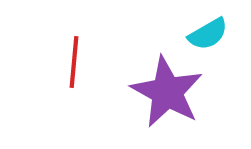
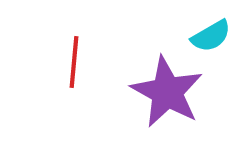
cyan semicircle: moved 3 px right, 2 px down
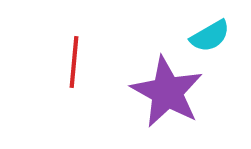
cyan semicircle: moved 1 px left
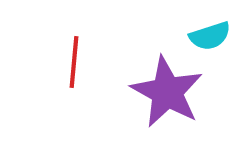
cyan semicircle: rotated 12 degrees clockwise
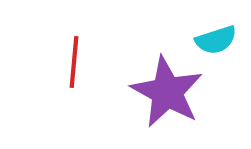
cyan semicircle: moved 6 px right, 4 px down
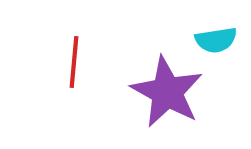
cyan semicircle: rotated 9 degrees clockwise
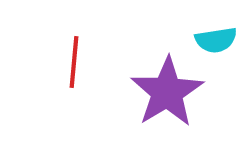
purple star: rotated 12 degrees clockwise
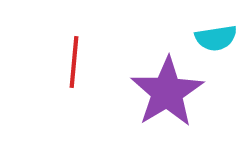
cyan semicircle: moved 2 px up
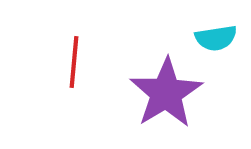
purple star: moved 1 px left, 1 px down
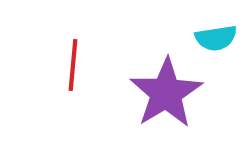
red line: moved 1 px left, 3 px down
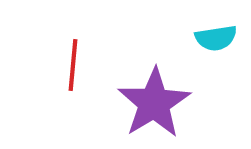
purple star: moved 12 px left, 10 px down
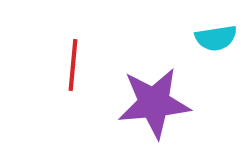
purple star: rotated 26 degrees clockwise
